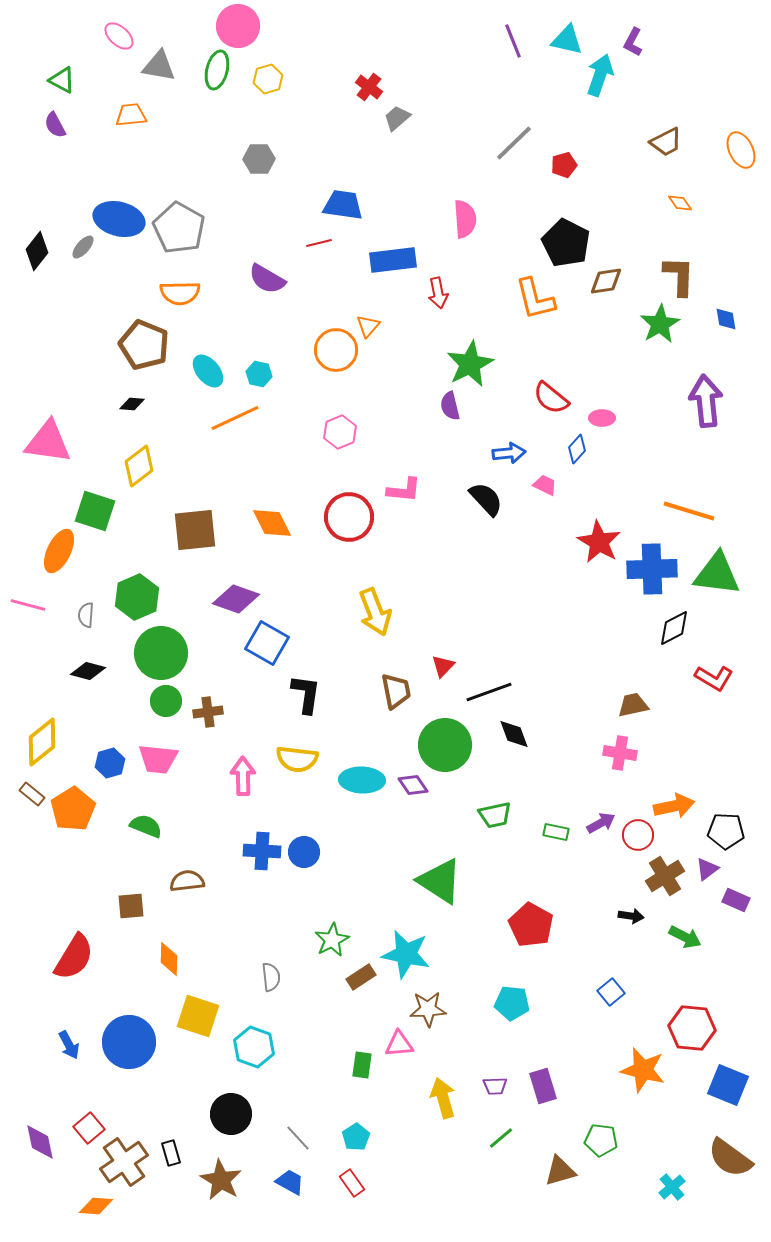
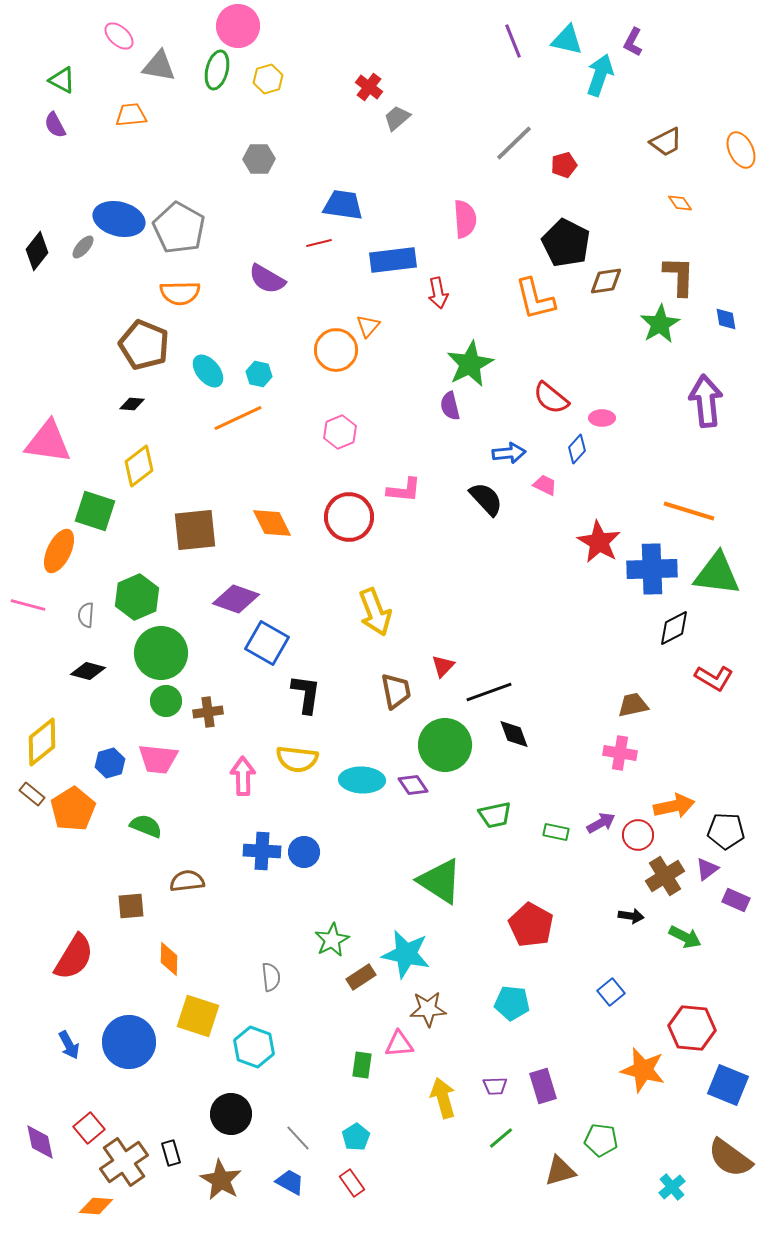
orange line at (235, 418): moved 3 px right
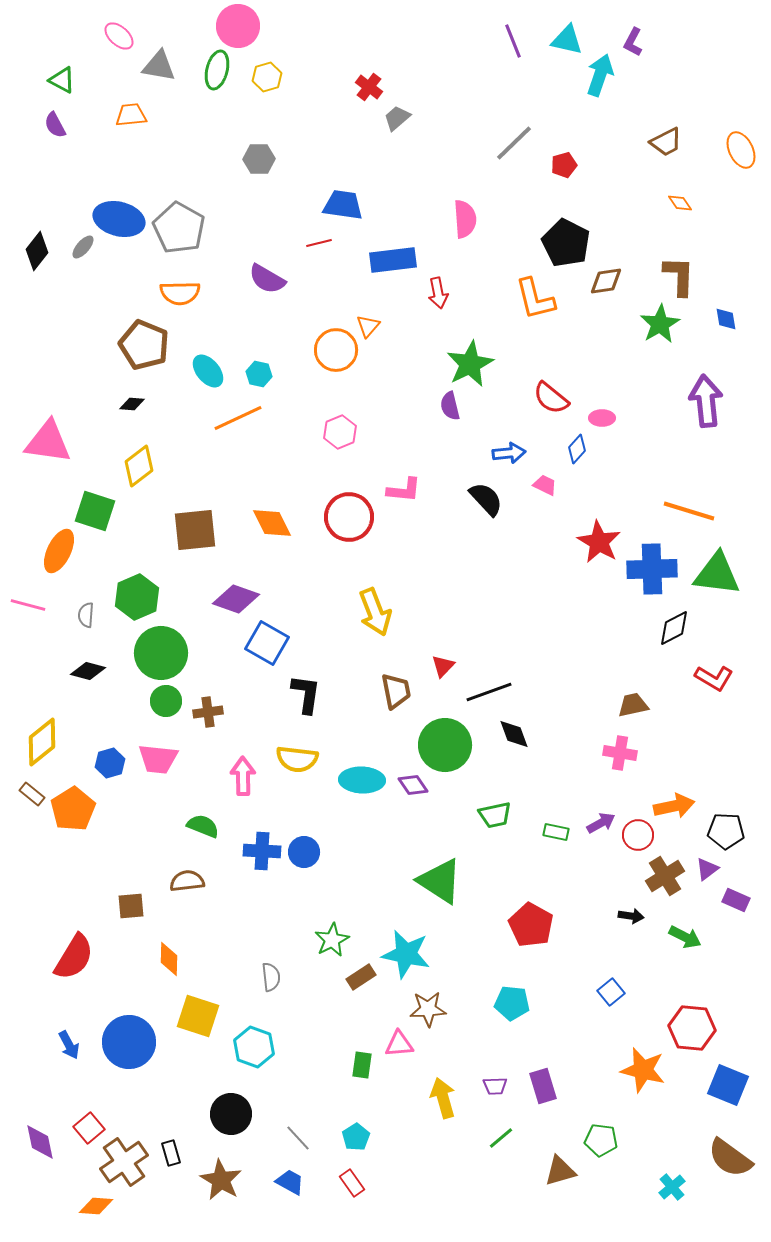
yellow hexagon at (268, 79): moved 1 px left, 2 px up
green semicircle at (146, 826): moved 57 px right
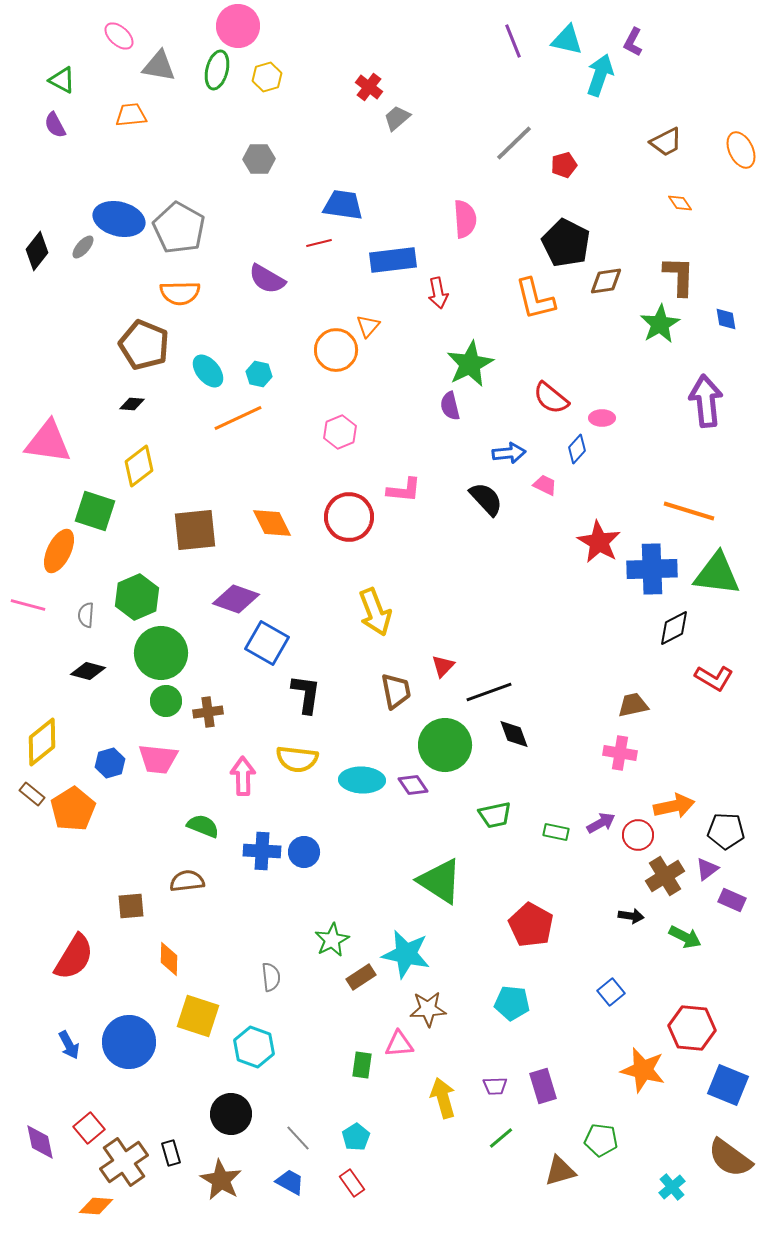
purple rectangle at (736, 900): moved 4 px left
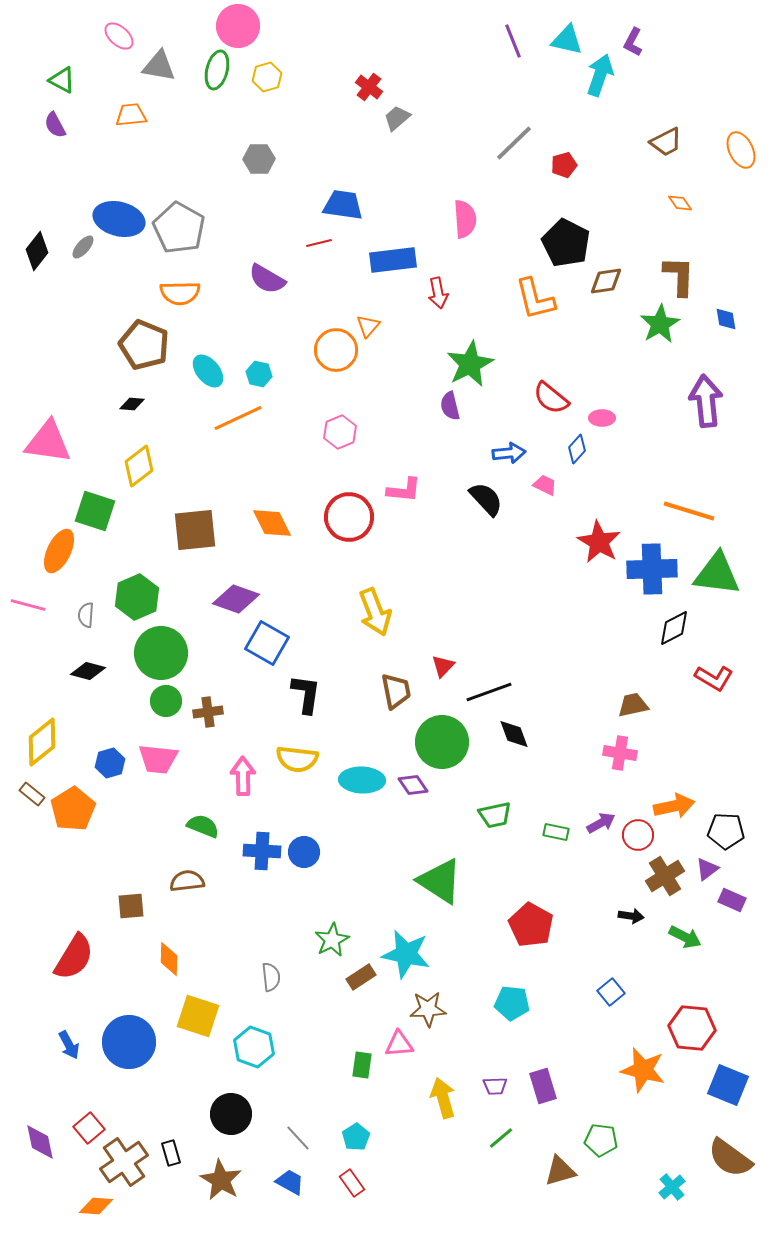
green circle at (445, 745): moved 3 px left, 3 px up
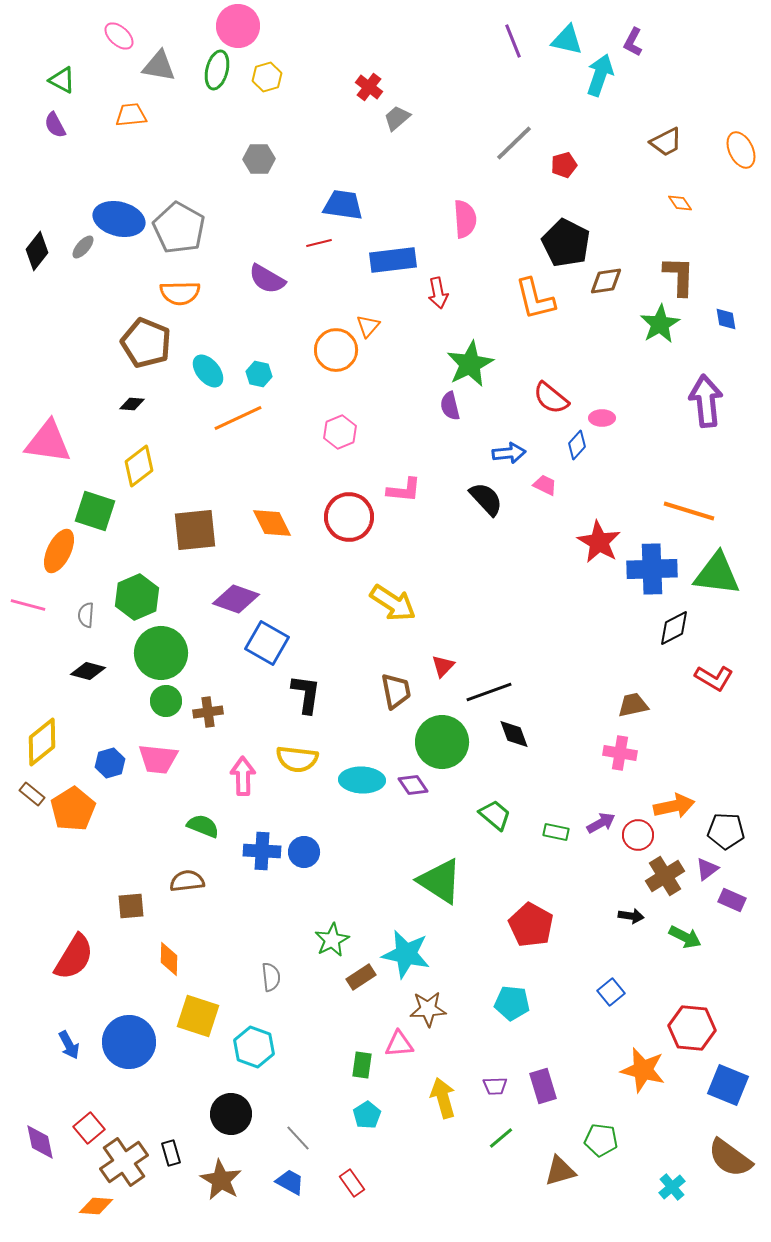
brown pentagon at (144, 345): moved 2 px right, 2 px up
blue diamond at (577, 449): moved 4 px up
yellow arrow at (375, 612): moved 18 px right, 9 px up; rotated 36 degrees counterclockwise
green trapezoid at (495, 815): rotated 128 degrees counterclockwise
cyan pentagon at (356, 1137): moved 11 px right, 22 px up
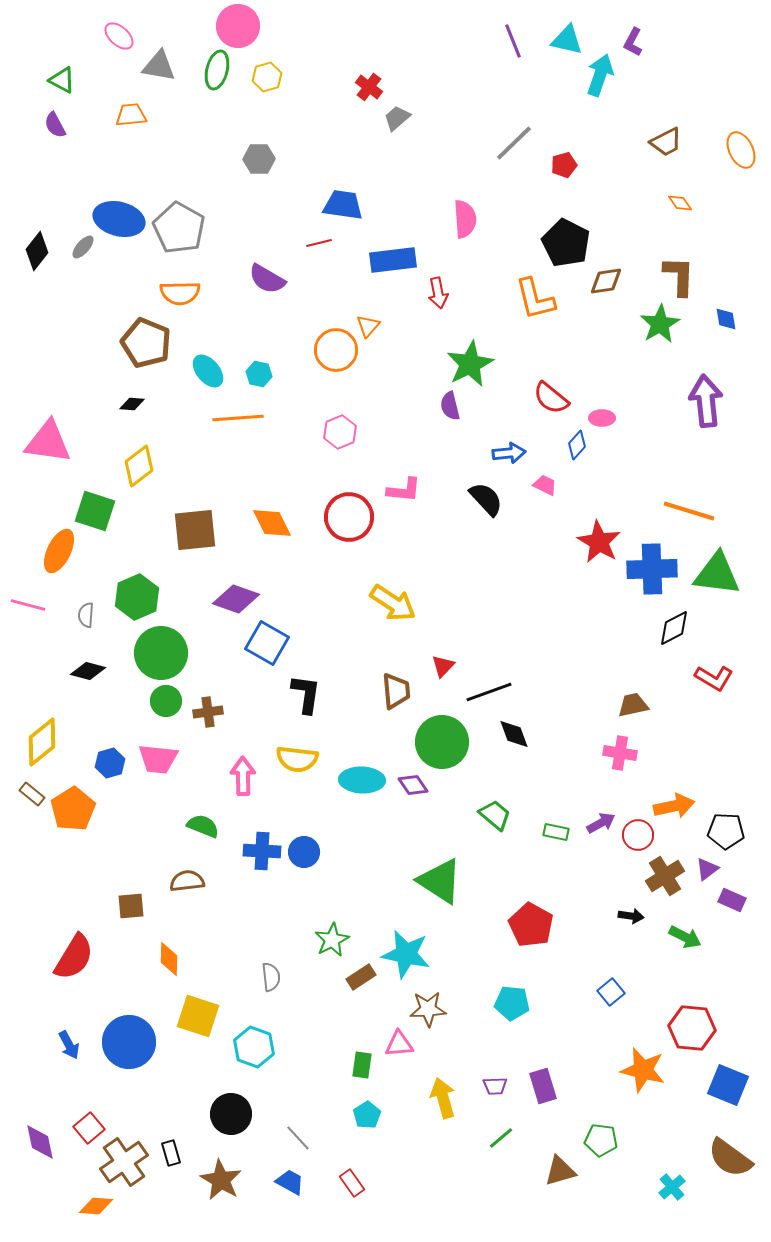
orange line at (238, 418): rotated 21 degrees clockwise
brown trapezoid at (396, 691): rotated 6 degrees clockwise
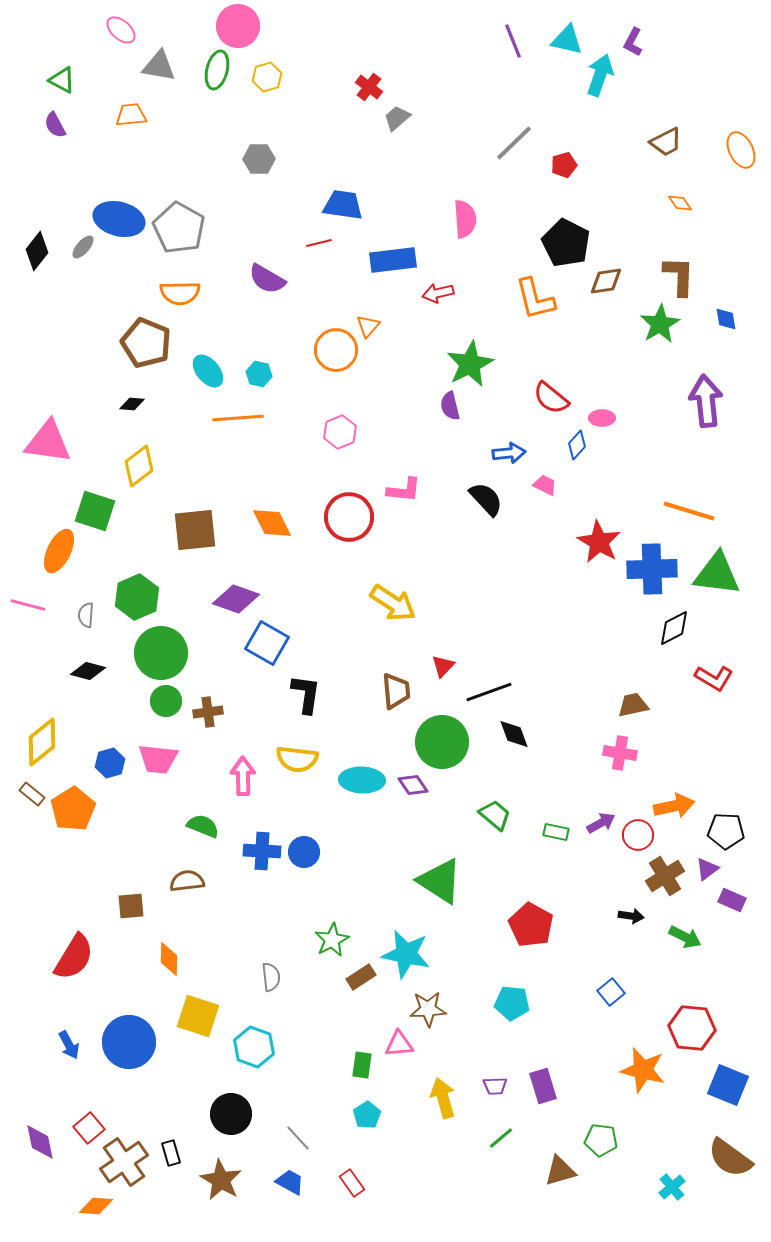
pink ellipse at (119, 36): moved 2 px right, 6 px up
red arrow at (438, 293): rotated 88 degrees clockwise
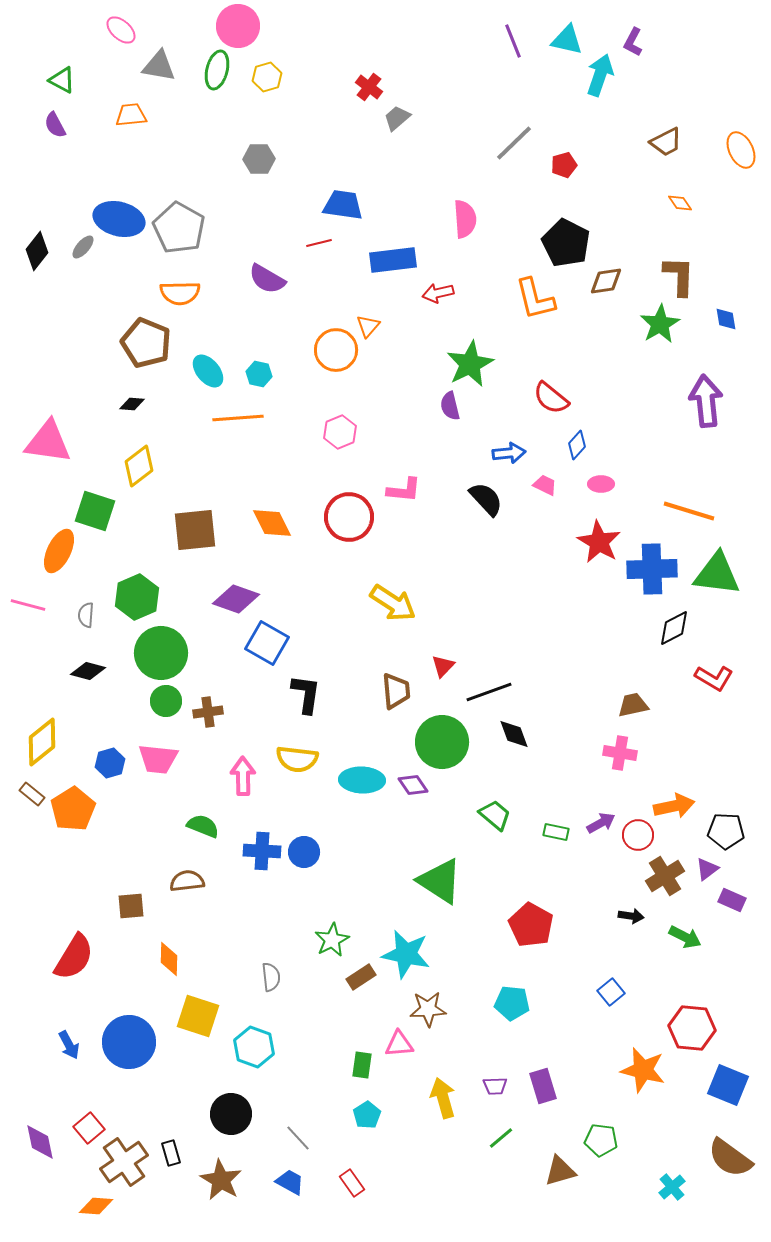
pink ellipse at (602, 418): moved 1 px left, 66 px down
